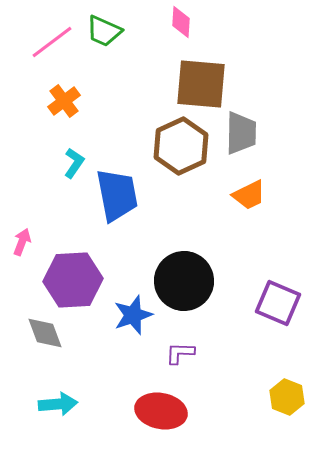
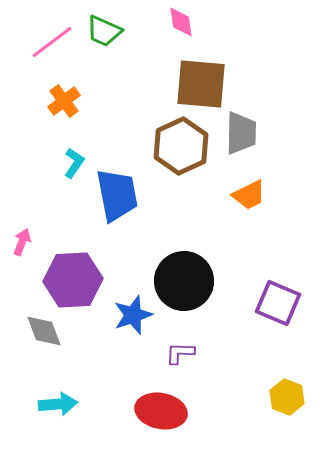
pink diamond: rotated 12 degrees counterclockwise
gray diamond: moved 1 px left, 2 px up
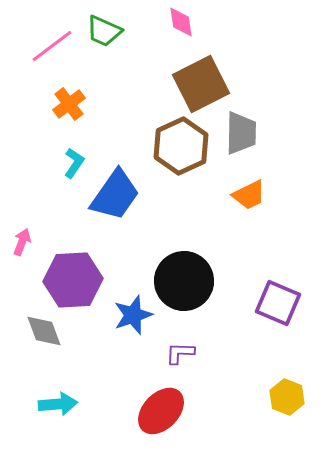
pink line: moved 4 px down
brown square: rotated 32 degrees counterclockwise
orange cross: moved 5 px right, 3 px down
blue trapezoid: moved 2 px left; rotated 46 degrees clockwise
red ellipse: rotated 57 degrees counterclockwise
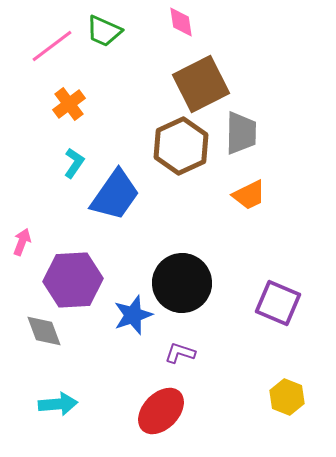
black circle: moved 2 px left, 2 px down
purple L-shape: rotated 16 degrees clockwise
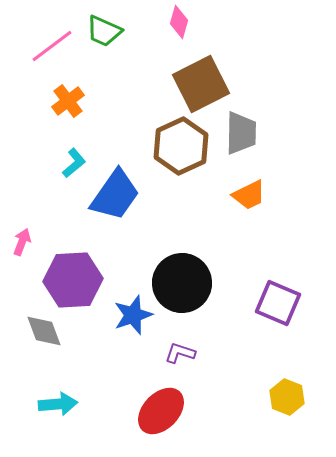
pink diamond: moved 2 px left; rotated 24 degrees clockwise
orange cross: moved 1 px left, 3 px up
cyan L-shape: rotated 16 degrees clockwise
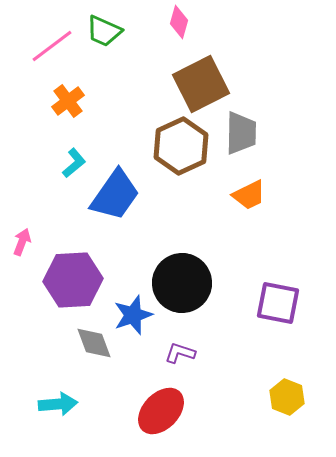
purple square: rotated 12 degrees counterclockwise
gray diamond: moved 50 px right, 12 px down
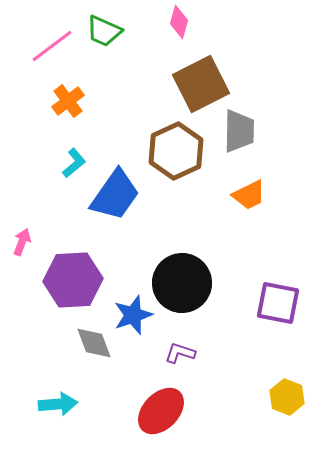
gray trapezoid: moved 2 px left, 2 px up
brown hexagon: moved 5 px left, 5 px down
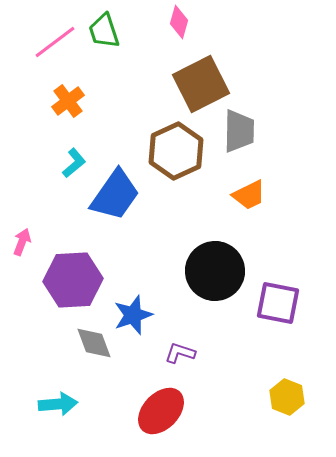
green trapezoid: rotated 48 degrees clockwise
pink line: moved 3 px right, 4 px up
black circle: moved 33 px right, 12 px up
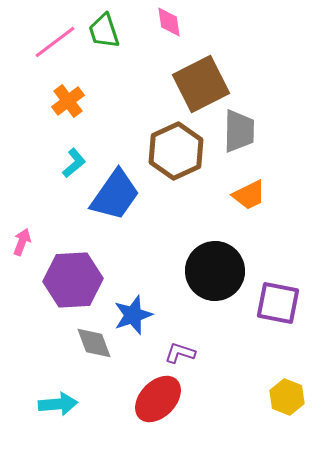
pink diamond: moved 10 px left; rotated 24 degrees counterclockwise
red ellipse: moved 3 px left, 12 px up
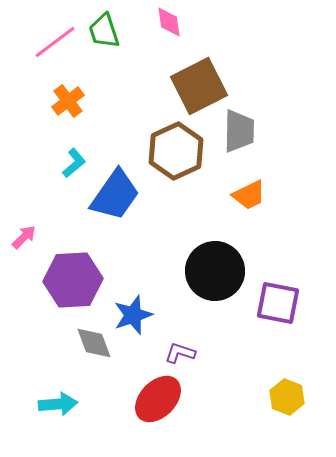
brown square: moved 2 px left, 2 px down
pink arrow: moved 2 px right, 5 px up; rotated 24 degrees clockwise
